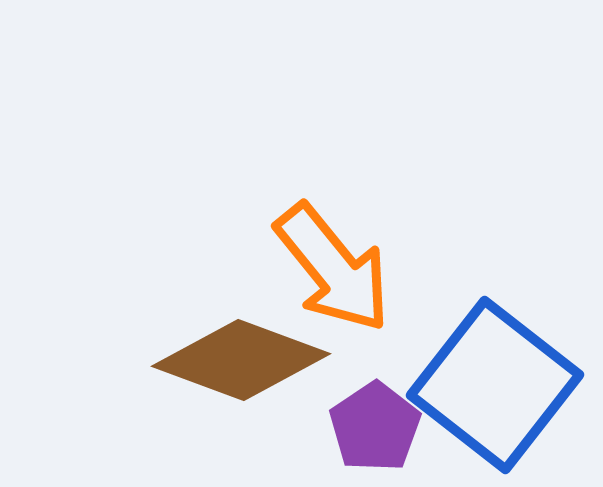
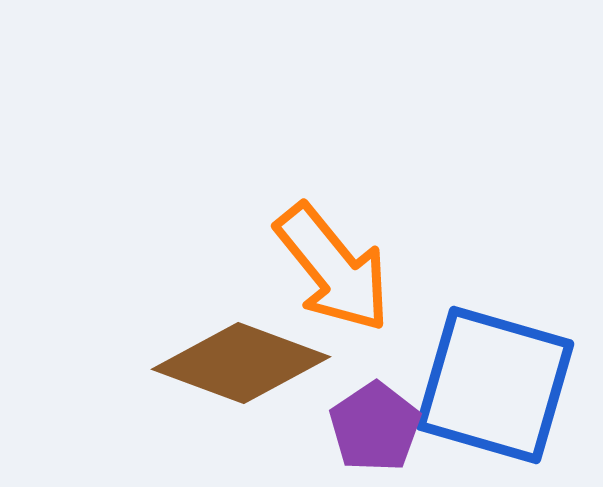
brown diamond: moved 3 px down
blue square: rotated 22 degrees counterclockwise
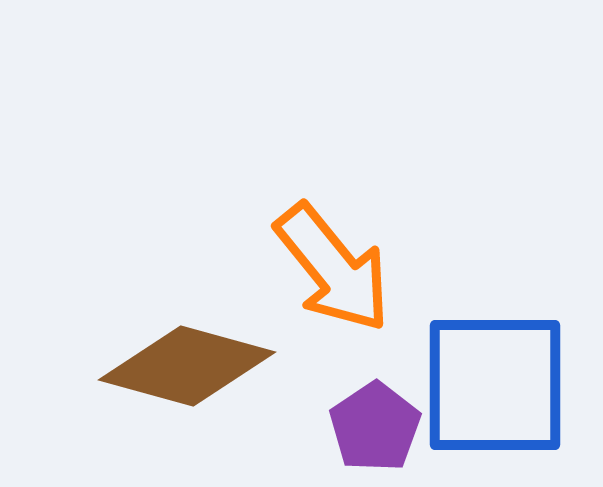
brown diamond: moved 54 px left, 3 px down; rotated 5 degrees counterclockwise
blue square: rotated 16 degrees counterclockwise
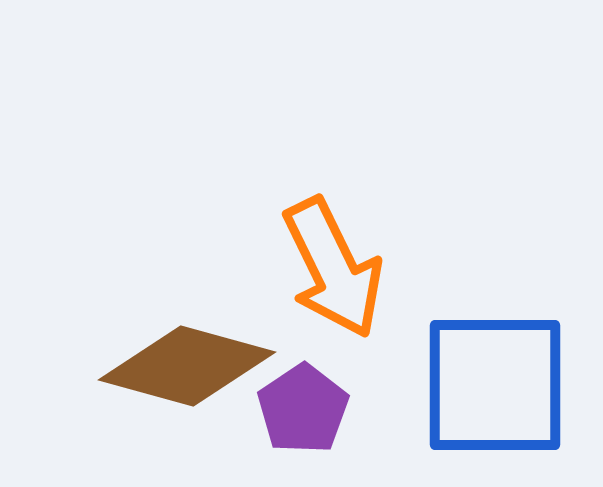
orange arrow: rotated 13 degrees clockwise
purple pentagon: moved 72 px left, 18 px up
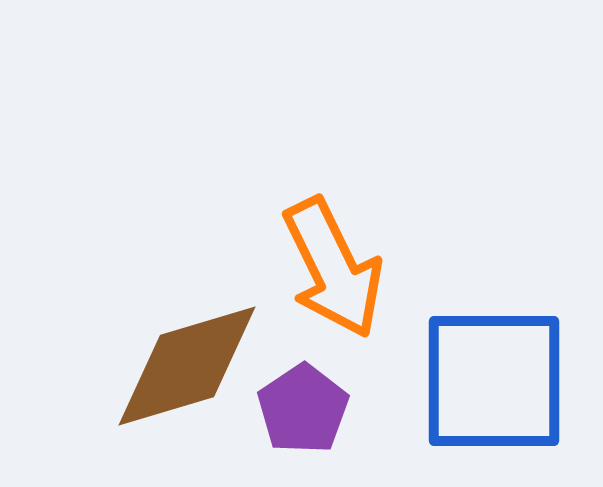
brown diamond: rotated 32 degrees counterclockwise
blue square: moved 1 px left, 4 px up
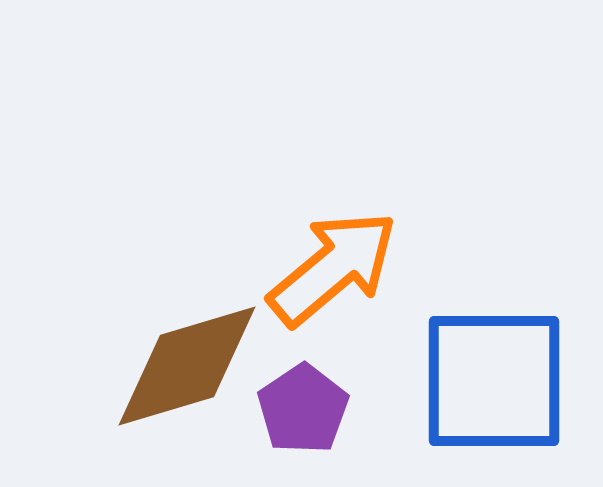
orange arrow: rotated 104 degrees counterclockwise
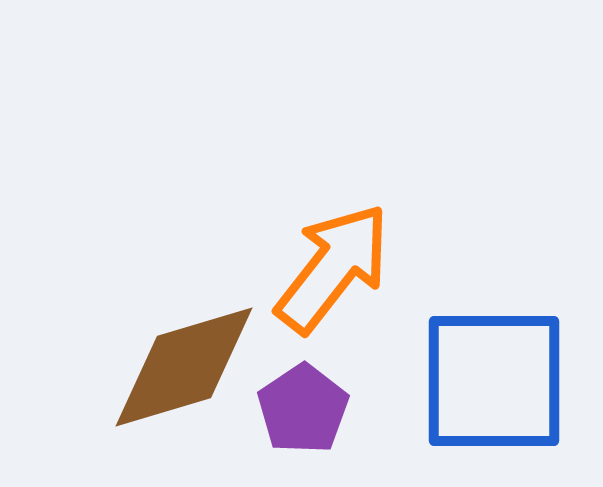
orange arrow: rotated 12 degrees counterclockwise
brown diamond: moved 3 px left, 1 px down
